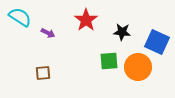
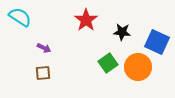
purple arrow: moved 4 px left, 15 px down
green square: moved 1 px left, 2 px down; rotated 30 degrees counterclockwise
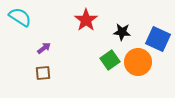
blue square: moved 1 px right, 3 px up
purple arrow: rotated 64 degrees counterclockwise
green square: moved 2 px right, 3 px up
orange circle: moved 5 px up
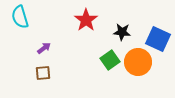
cyan semicircle: rotated 140 degrees counterclockwise
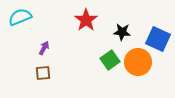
cyan semicircle: rotated 85 degrees clockwise
purple arrow: rotated 24 degrees counterclockwise
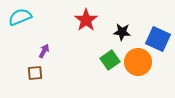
purple arrow: moved 3 px down
brown square: moved 8 px left
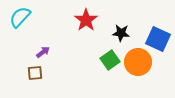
cyan semicircle: rotated 25 degrees counterclockwise
black star: moved 1 px left, 1 px down
purple arrow: moved 1 px left, 1 px down; rotated 24 degrees clockwise
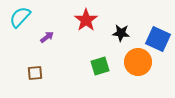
purple arrow: moved 4 px right, 15 px up
green square: moved 10 px left, 6 px down; rotated 18 degrees clockwise
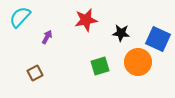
red star: rotated 25 degrees clockwise
purple arrow: rotated 24 degrees counterclockwise
brown square: rotated 21 degrees counterclockwise
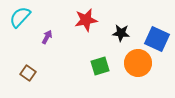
blue square: moved 1 px left
orange circle: moved 1 px down
brown square: moved 7 px left; rotated 28 degrees counterclockwise
